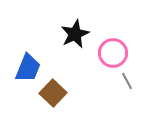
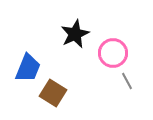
brown square: rotated 12 degrees counterclockwise
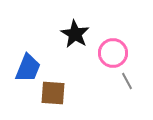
black star: rotated 16 degrees counterclockwise
brown square: rotated 28 degrees counterclockwise
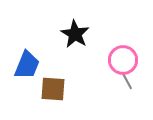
pink circle: moved 10 px right, 7 px down
blue trapezoid: moved 1 px left, 3 px up
brown square: moved 4 px up
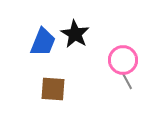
blue trapezoid: moved 16 px right, 23 px up
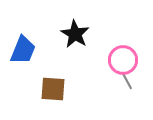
blue trapezoid: moved 20 px left, 8 px down
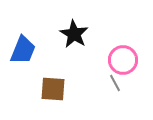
black star: moved 1 px left
gray line: moved 12 px left, 2 px down
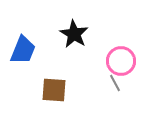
pink circle: moved 2 px left, 1 px down
brown square: moved 1 px right, 1 px down
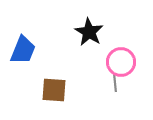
black star: moved 15 px right, 2 px up
pink circle: moved 1 px down
gray line: rotated 24 degrees clockwise
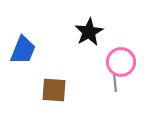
black star: rotated 12 degrees clockwise
